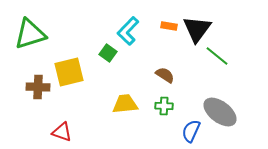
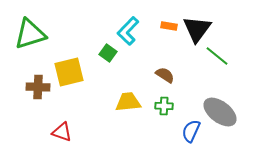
yellow trapezoid: moved 3 px right, 2 px up
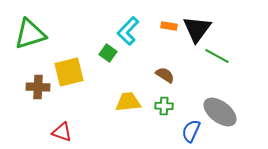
green line: rotated 10 degrees counterclockwise
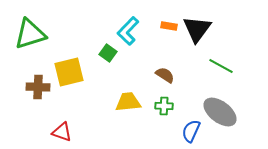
green line: moved 4 px right, 10 px down
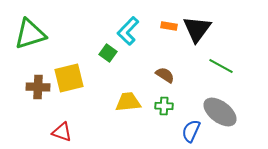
yellow square: moved 6 px down
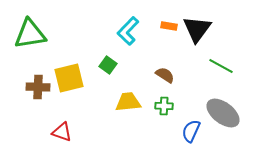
green triangle: rotated 8 degrees clockwise
green square: moved 12 px down
gray ellipse: moved 3 px right, 1 px down
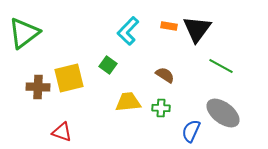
green triangle: moved 6 px left, 1 px up; rotated 28 degrees counterclockwise
green cross: moved 3 px left, 2 px down
